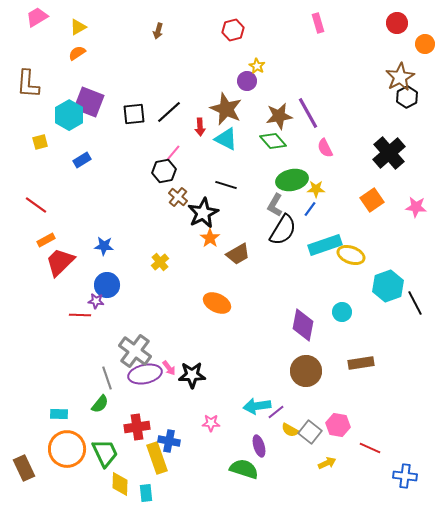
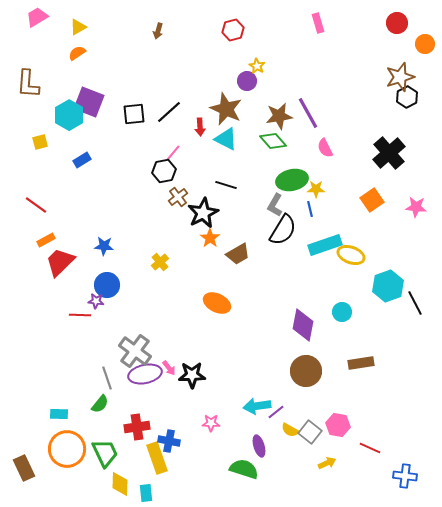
brown star at (400, 77): rotated 12 degrees clockwise
brown cross at (178, 197): rotated 12 degrees clockwise
blue line at (310, 209): rotated 49 degrees counterclockwise
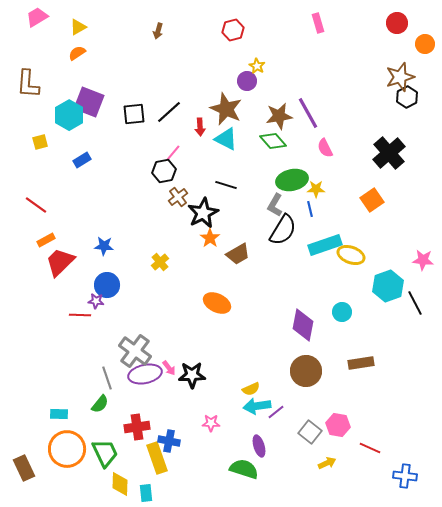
pink star at (416, 207): moved 7 px right, 53 px down
yellow semicircle at (290, 430): moved 39 px left, 41 px up; rotated 54 degrees counterclockwise
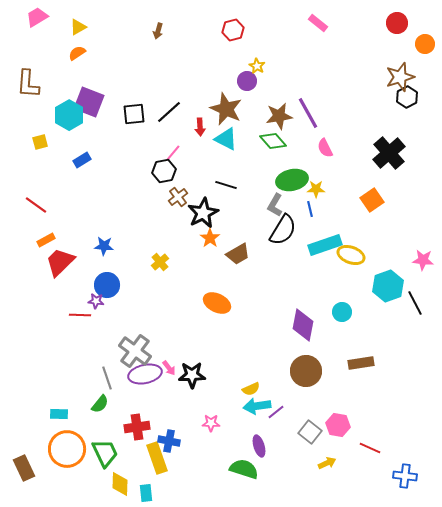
pink rectangle at (318, 23): rotated 36 degrees counterclockwise
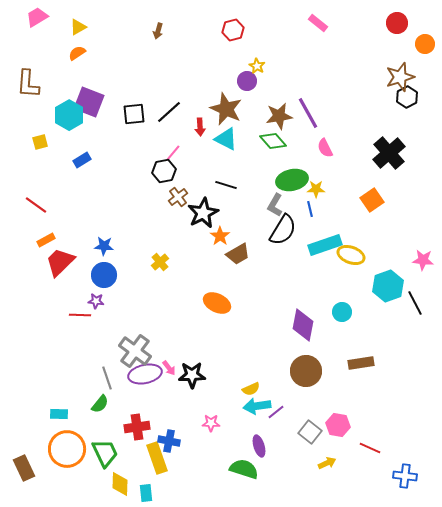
orange star at (210, 238): moved 10 px right, 2 px up
blue circle at (107, 285): moved 3 px left, 10 px up
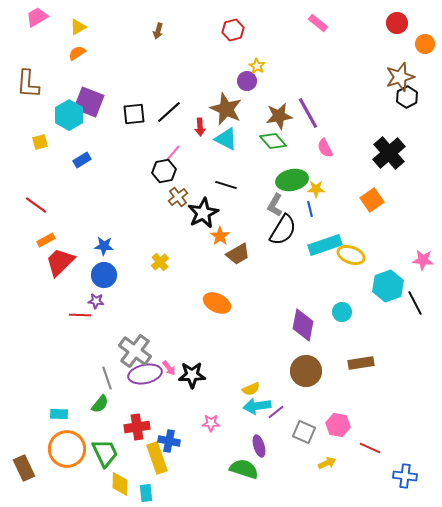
gray square at (310, 432): moved 6 px left; rotated 15 degrees counterclockwise
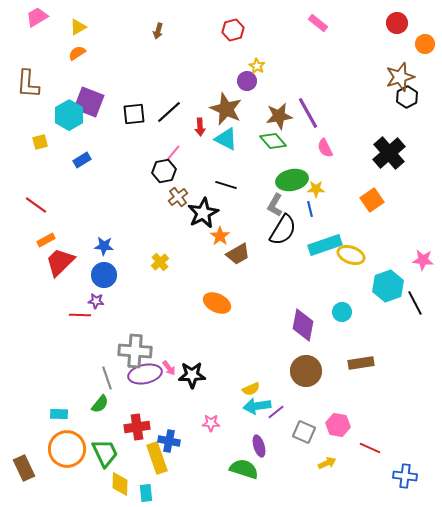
gray cross at (135, 351): rotated 32 degrees counterclockwise
